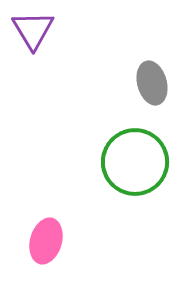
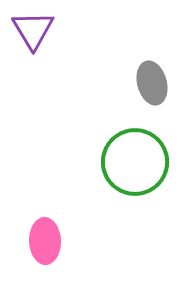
pink ellipse: moved 1 px left; rotated 18 degrees counterclockwise
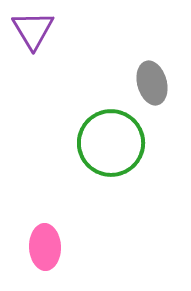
green circle: moved 24 px left, 19 px up
pink ellipse: moved 6 px down
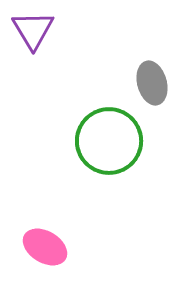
green circle: moved 2 px left, 2 px up
pink ellipse: rotated 57 degrees counterclockwise
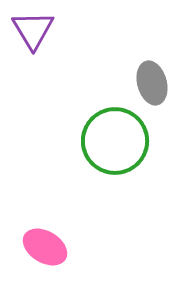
green circle: moved 6 px right
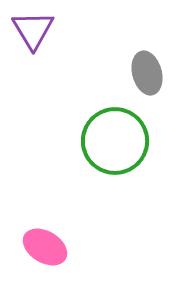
gray ellipse: moved 5 px left, 10 px up
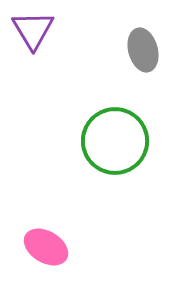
gray ellipse: moved 4 px left, 23 px up
pink ellipse: moved 1 px right
